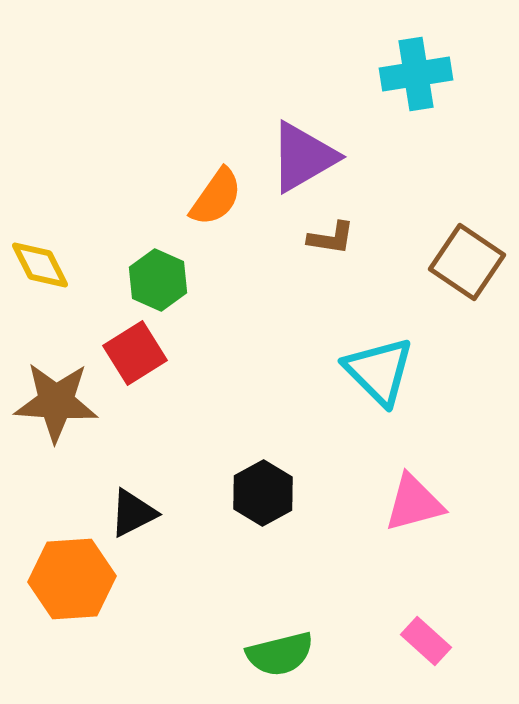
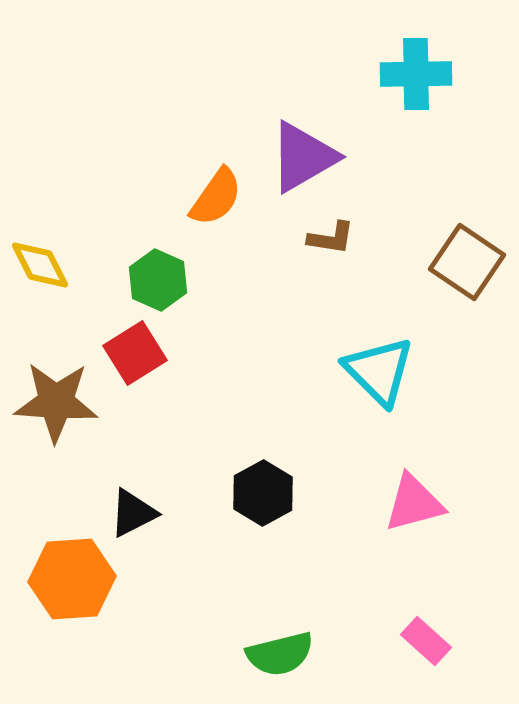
cyan cross: rotated 8 degrees clockwise
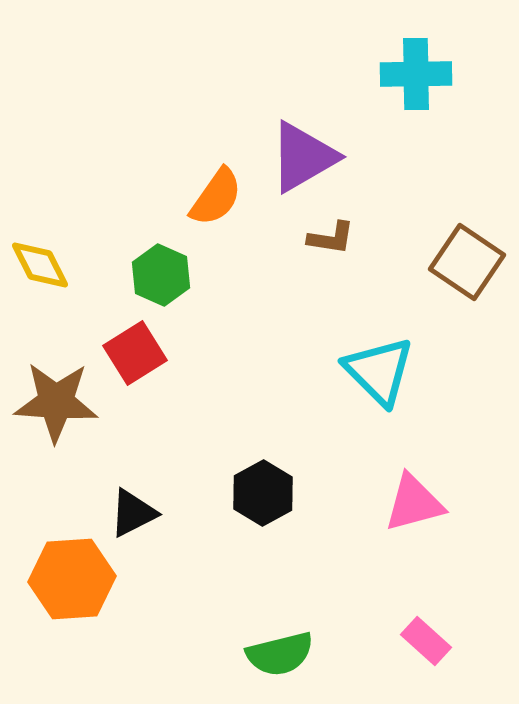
green hexagon: moved 3 px right, 5 px up
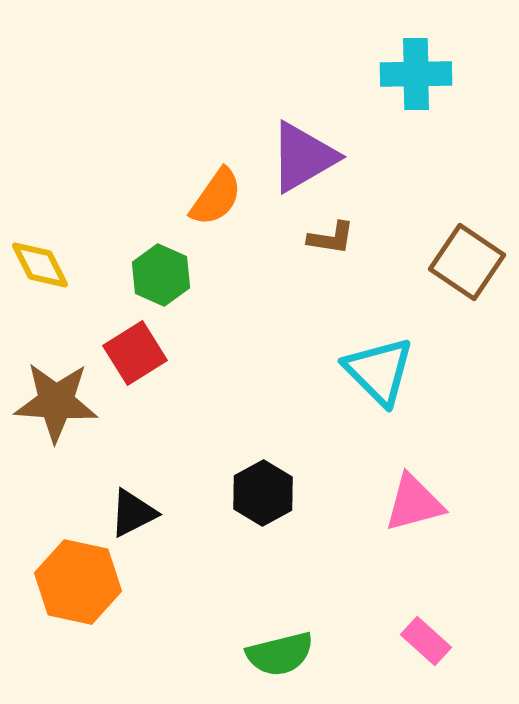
orange hexagon: moved 6 px right, 3 px down; rotated 16 degrees clockwise
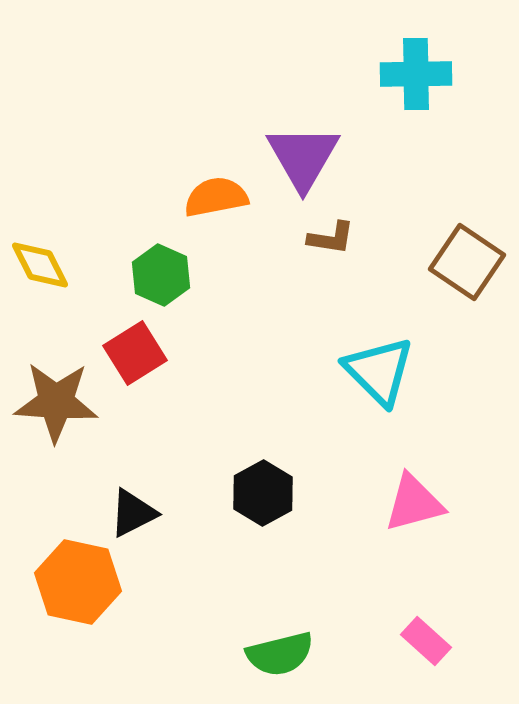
purple triangle: rotated 30 degrees counterclockwise
orange semicircle: rotated 136 degrees counterclockwise
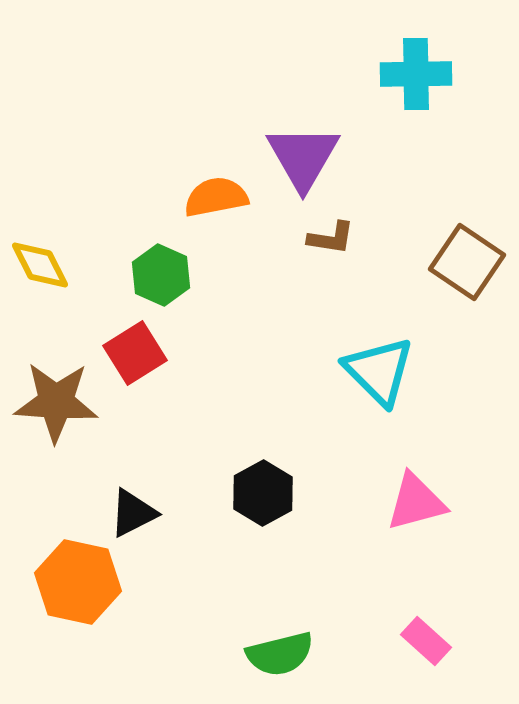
pink triangle: moved 2 px right, 1 px up
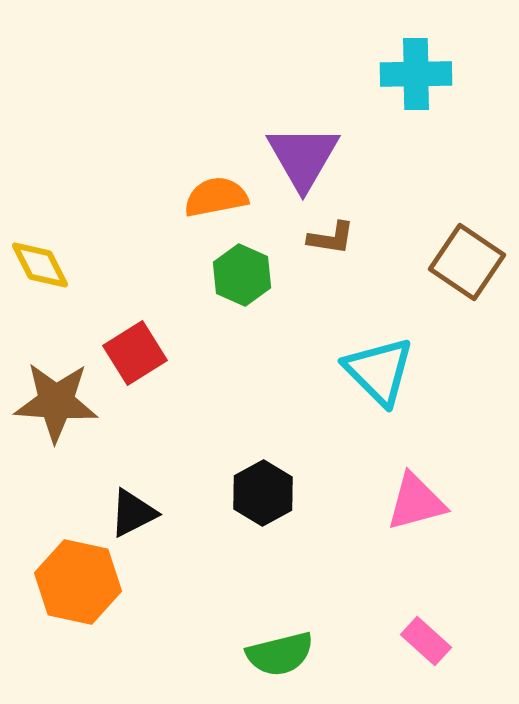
green hexagon: moved 81 px right
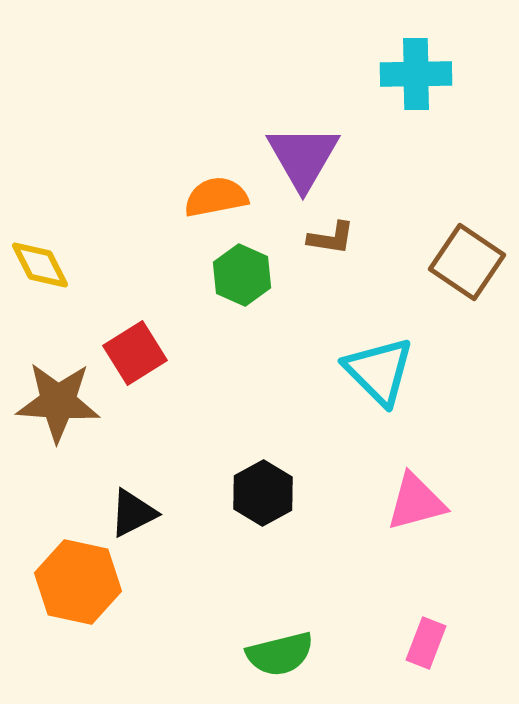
brown star: moved 2 px right
pink rectangle: moved 2 px down; rotated 69 degrees clockwise
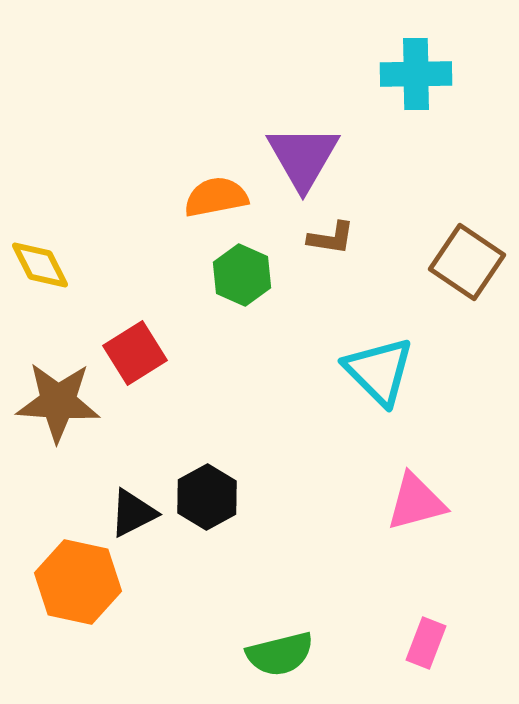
black hexagon: moved 56 px left, 4 px down
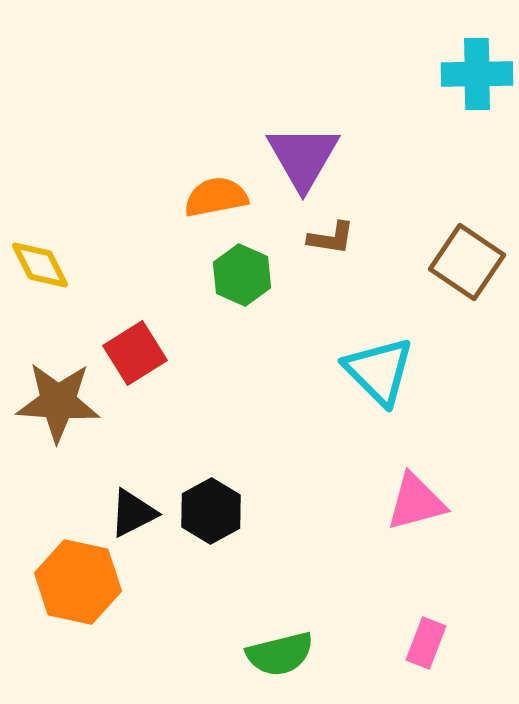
cyan cross: moved 61 px right
black hexagon: moved 4 px right, 14 px down
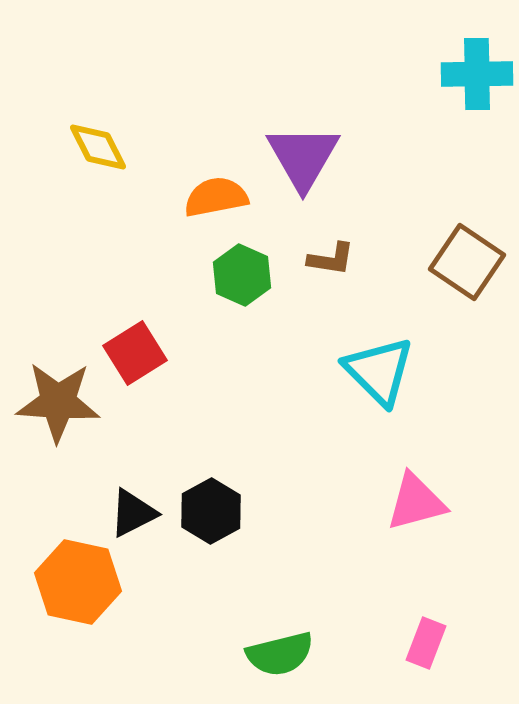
brown L-shape: moved 21 px down
yellow diamond: moved 58 px right, 118 px up
